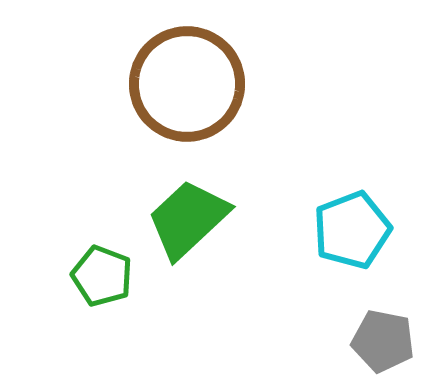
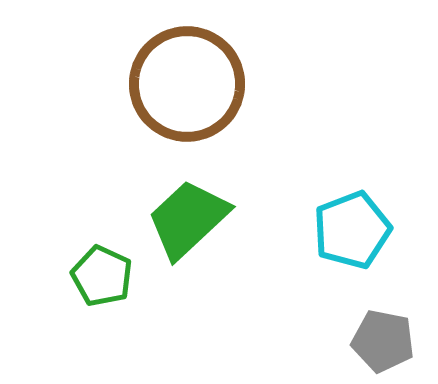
green pentagon: rotated 4 degrees clockwise
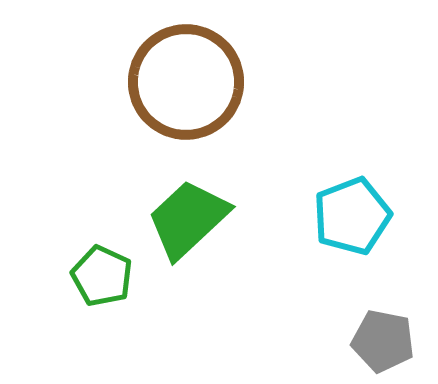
brown circle: moved 1 px left, 2 px up
cyan pentagon: moved 14 px up
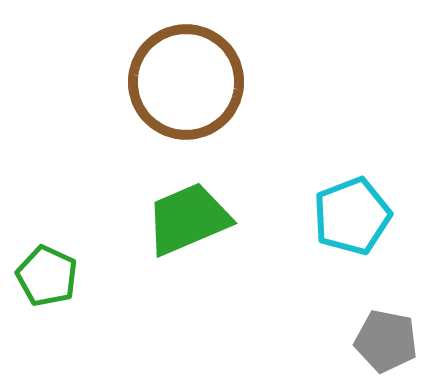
green trapezoid: rotated 20 degrees clockwise
green pentagon: moved 55 px left
gray pentagon: moved 3 px right
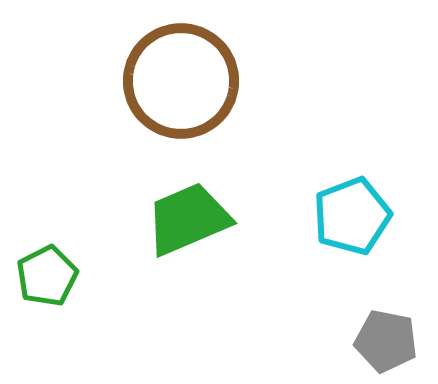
brown circle: moved 5 px left, 1 px up
green pentagon: rotated 20 degrees clockwise
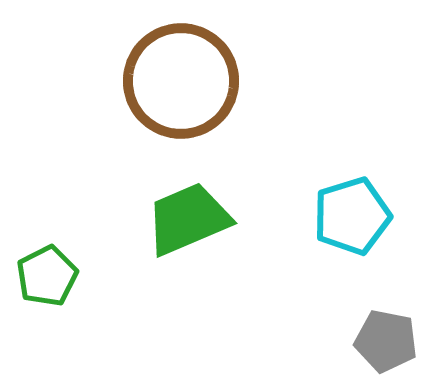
cyan pentagon: rotated 4 degrees clockwise
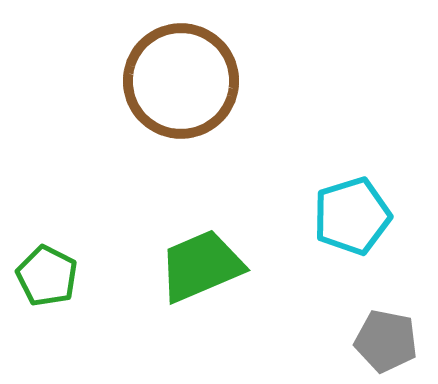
green trapezoid: moved 13 px right, 47 px down
green pentagon: rotated 18 degrees counterclockwise
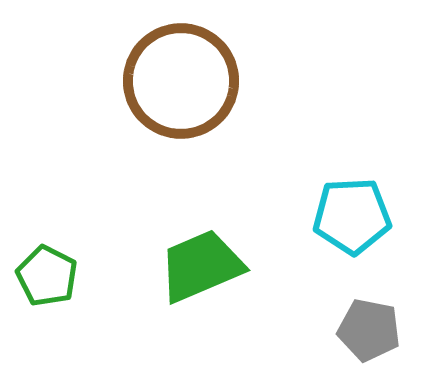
cyan pentagon: rotated 14 degrees clockwise
gray pentagon: moved 17 px left, 11 px up
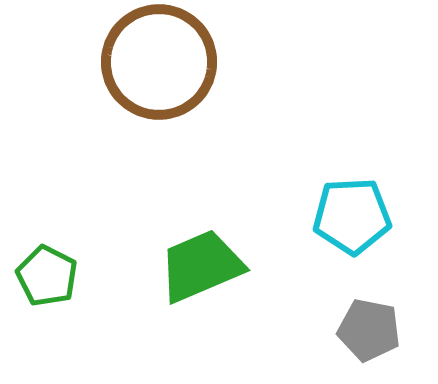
brown circle: moved 22 px left, 19 px up
